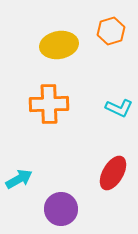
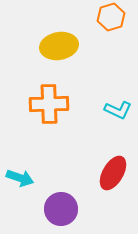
orange hexagon: moved 14 px up
yellow ellipse: moved 1 px down
cyan L-shape: moved 1 px left, 2 px down
cyan arrow: moved 1 px right, 1 px up; rotated 48 degrees clockwise
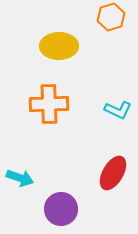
yellow ellipse: rotated 9 degrees clockwise
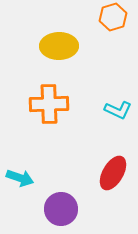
orange hexagon: moved 2 px right
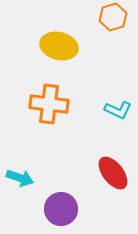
yellow ellipse: rotated 15 degrees clockwise
orange cross: rotated 9 degrees clockwise
red ellipse: rotated 68 degrees counterclockwise
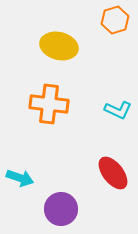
orange hexagon: moved 2 px right, 3 px down
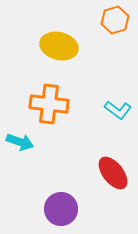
cyan L-shape: rotated 12 degrees clockwise
cyan arrow: moved 36 px up
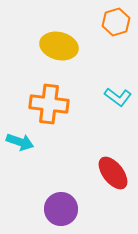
orange hexagon: moved 1 px right, 2 px down
cyan L-shape: moved 13 px up
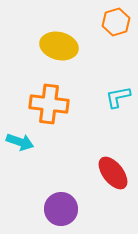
cyan L-shape: rotated 132 degrees clockwise
